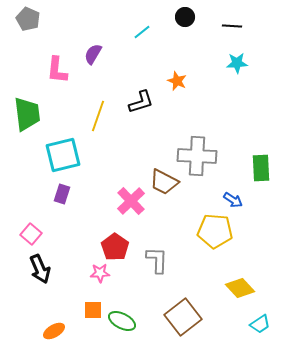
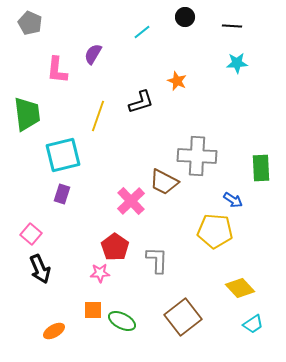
gray pentagon: moved 2 px right, 4 px down
cyan trapezoid: moved 7 px left
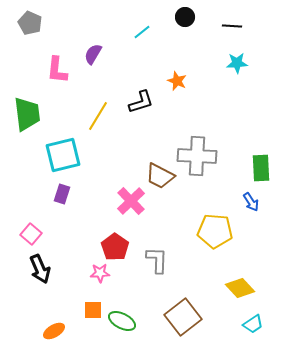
yellow line: rotated 12 degrees clockwise
brown trapezoid: moved 4 px left, 6 px up
blue arrow: moved 18 px right, 2 px down; rotated 24 degrees clockwise
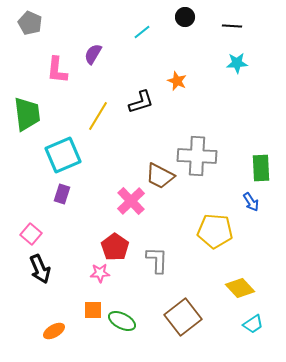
cyan square: rotated 9 degrees counterclockwise
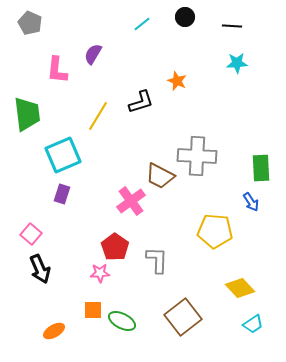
cyan line: moved 8 px up
pink cross: rotated 8 degrees clockwise
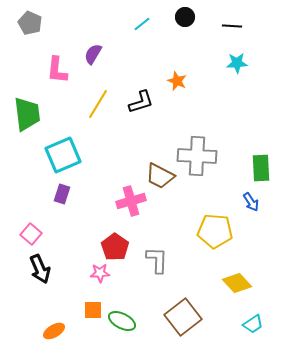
yellow line: moved 12 px up
pink cross: rotated 20 degrees clockwise
yellow diamond: moved 3 px left, 5 px up
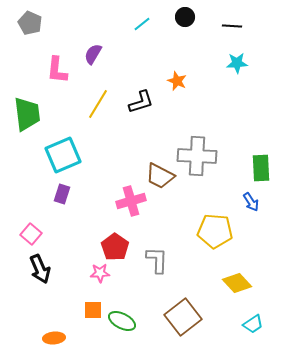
orange ellipse: moved 7 px down; rotated 25 degrees clockwise
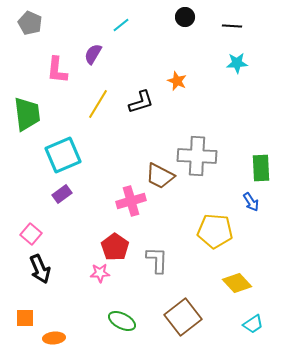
cyan line: moved 21 px left, 1 px down
purple rectangle: rotated 36 degrees clockwise
orange square: moved 68 px left, 8 px down
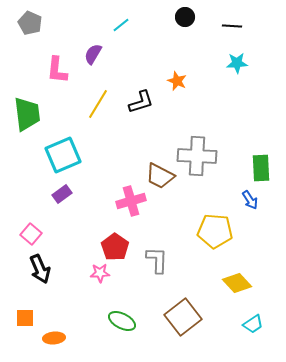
blue arrow: moved 1 px left, 2 px up
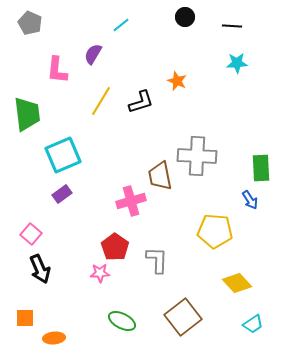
yellow line: moved 3 px right, 3 px up
brown trapezoid: rotated 52 degrees clockwise
